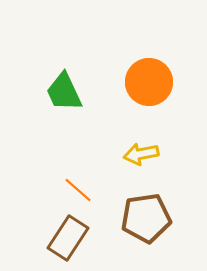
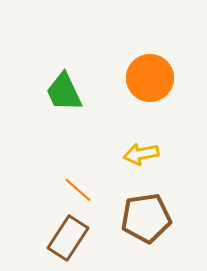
orange circle: moved 1 px right, 4 px up
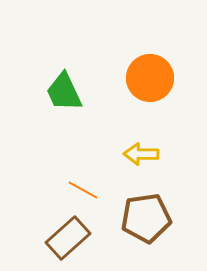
yellow arrow: rotated 12 degrees clockwise
orange line: moved 5 px right; rotated 12 degrees counterclockwise
brown rectangle: rotated 15 degrees clockwise
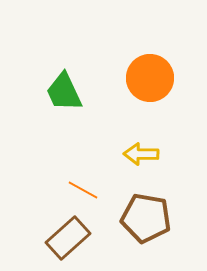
brown pentagon: rotated 18 degrees clockwise
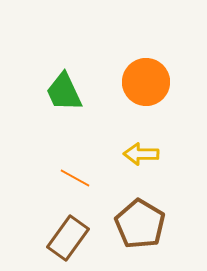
orange circle: moved 4 px left, 4 px down
orange line: moved 8 px left, 12 px up
brown pentagon: moved 6 px left, 6 px down; rotated 21 degrees clockwise
brown rectangle: rotated 12 degrees counterclockwise
